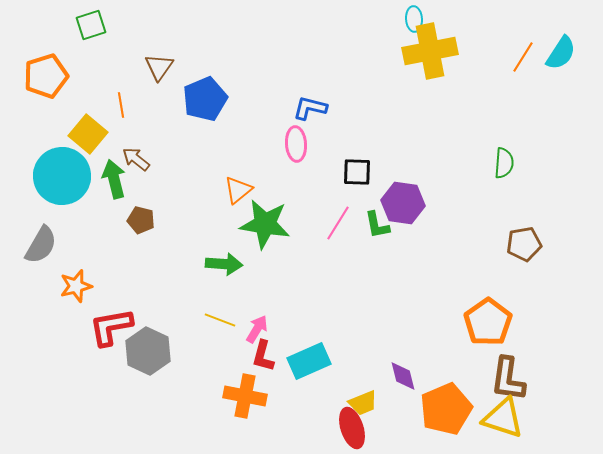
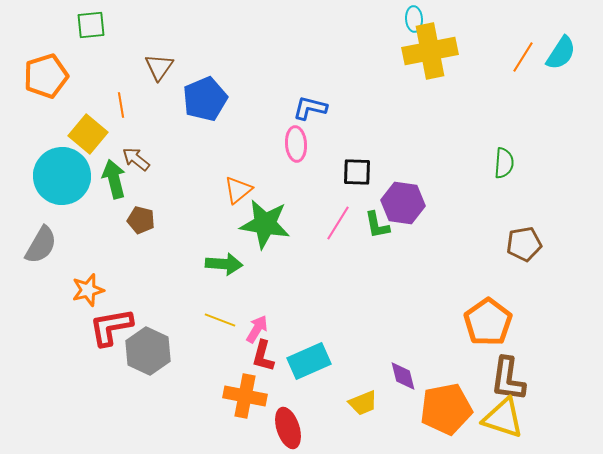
green square at (91, 25): rotated 12 degrees clockwise
orange star at (76, 286): moved 12 px right, 4 px down
orange pentagon at (446, 409): rotated 12 degrees clockwise
red ellipse at (352, 428): moved 64 px left
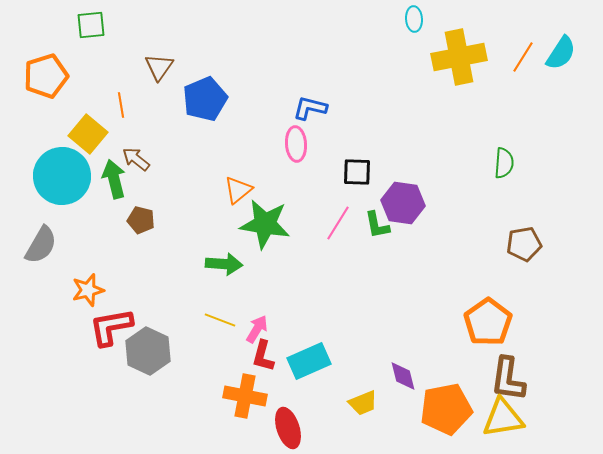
yellow cross at (430, 51): moved 29 px right, 6 px down
yellow triangle at (503, 418): rotated 27 degrees counterclockwise
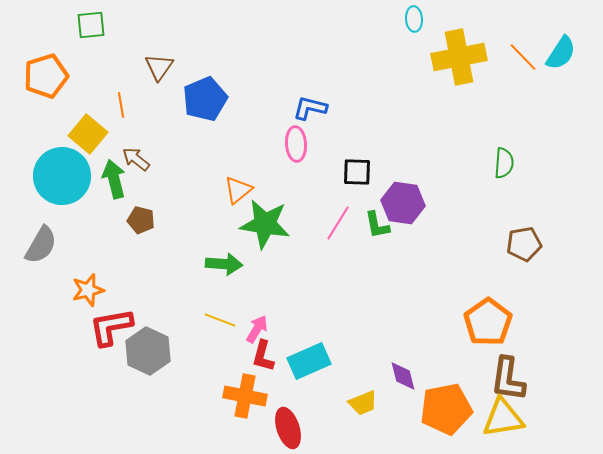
orange line at (523, 57): rotated 76 degrees counterclockwise
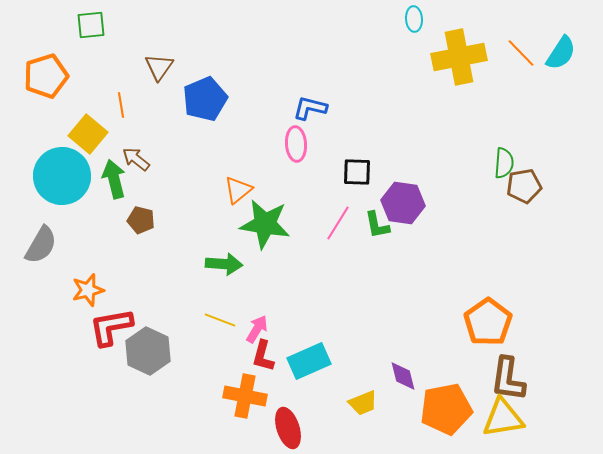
orange line at (523, 57): moved 2 px left, 4 px up
brown pentagon at (524, 244): moved 58 px up
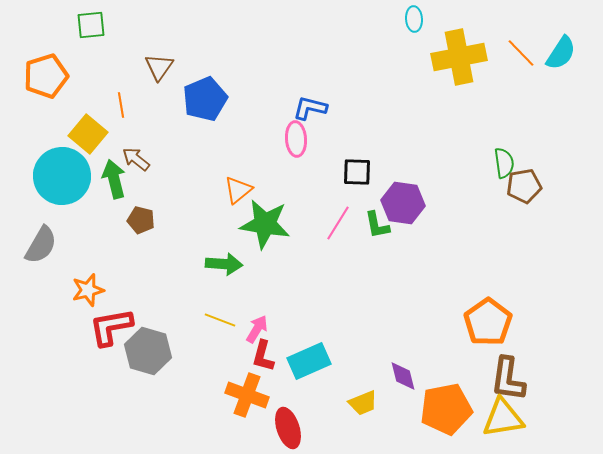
pink ellipse at (296, 144): moved 5 px up
green semicircle at (504, 163): rotated 12 degrees counterclockwise
gray hexagon at (148, 351): rotated 9 degrees counterclockwise
orange cross at (245, 396): moved 2 px right, 1 px up; rotated 9 degrees clockwise
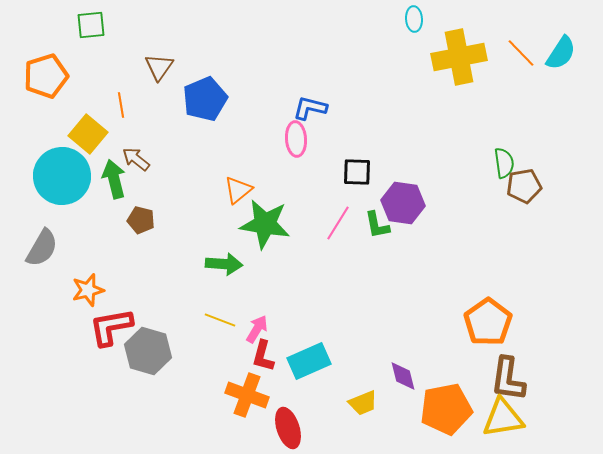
gray semicircle at (41, 245): moved 1 px right, 3 px down
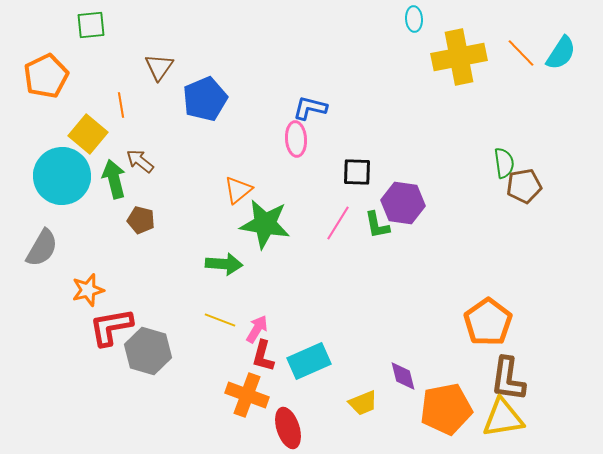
orange pentagon at (46, 76): rotated 9 degrees counterclockwise
brown arrow at (136, 159): moved 4 px right, 2 px down
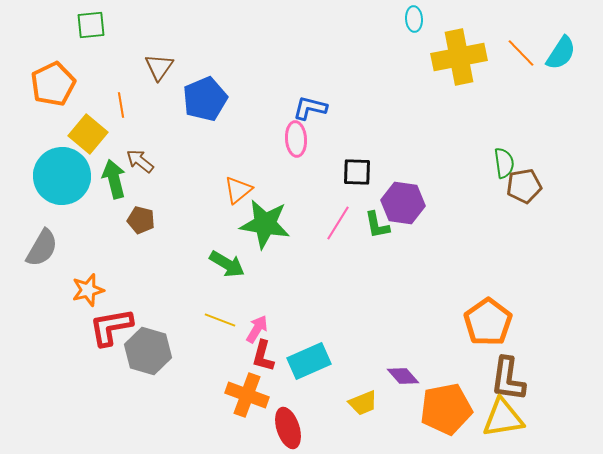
orange pentagon at (46, 76): moved 7 px right, 8 px down
green arrow at (224, 264): moved 3 px right; rotated 27 degrees clockwise
purple diamond at (403, 376): rotated 28 degrees counterclockwise
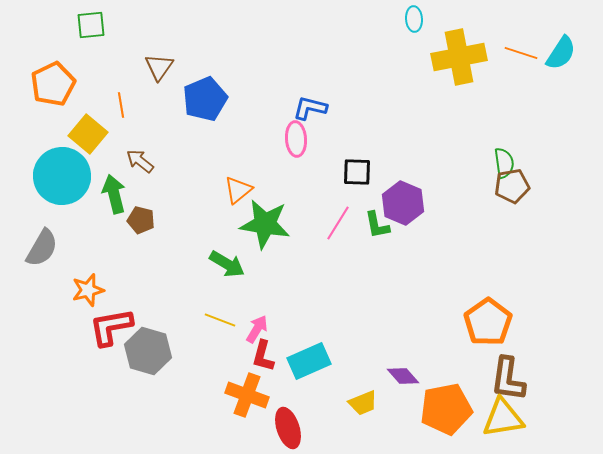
orange line at (521, 53): rotated 28 degrees counterclockwise
green arrow at (114, 179): moved 15 px down
brown pentagon at (524, 186): moved 12 px left
purple hexagon at (403, 203): rotated 15 degrees clockwise
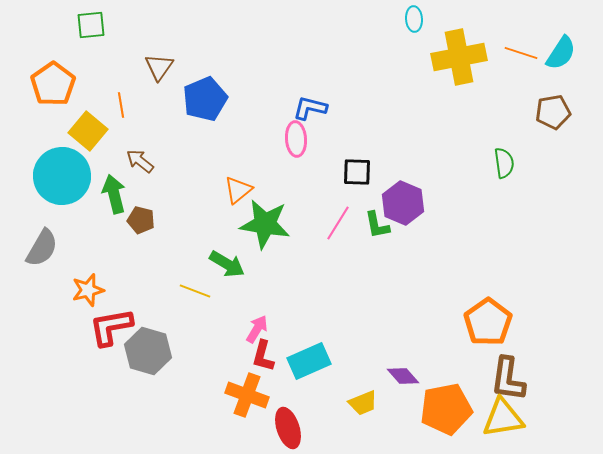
orange pentagon at (53, 84): rotated 9 degrees counterclockwise
yellow square at (88, 134): moved 3 px up
brown pentagon at (512, 186): moved 41 px right, 74 px up
yellow line at (220, 320): moved 25 px left, 29 px up
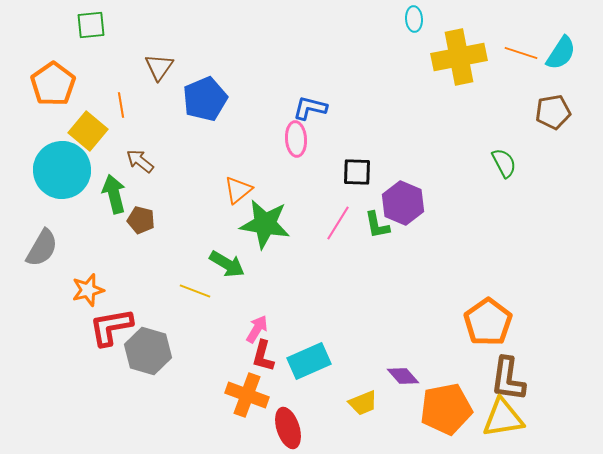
green semicircle at (504, 163): rotated 20 degrees counterclockwise
cyan circle at (62, 176): moved 6 px up
